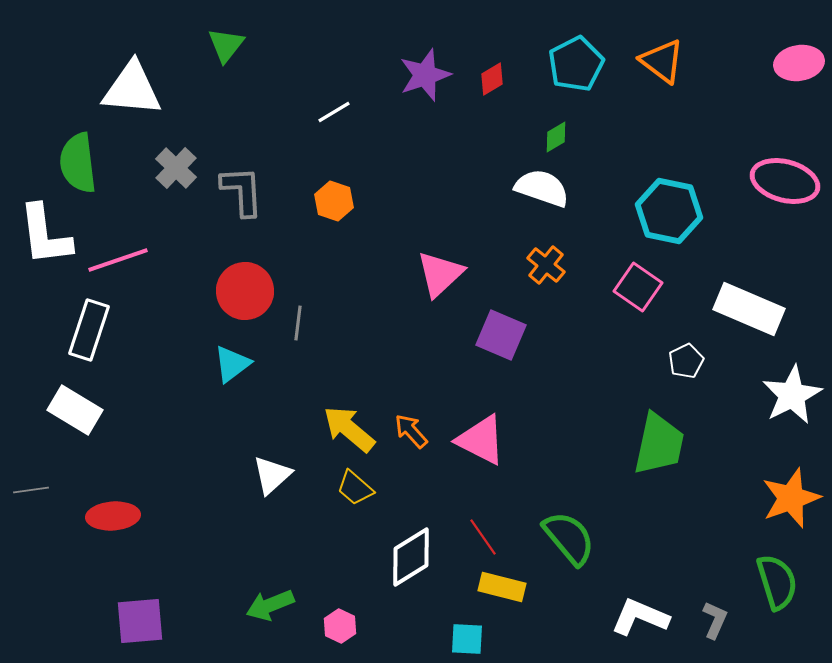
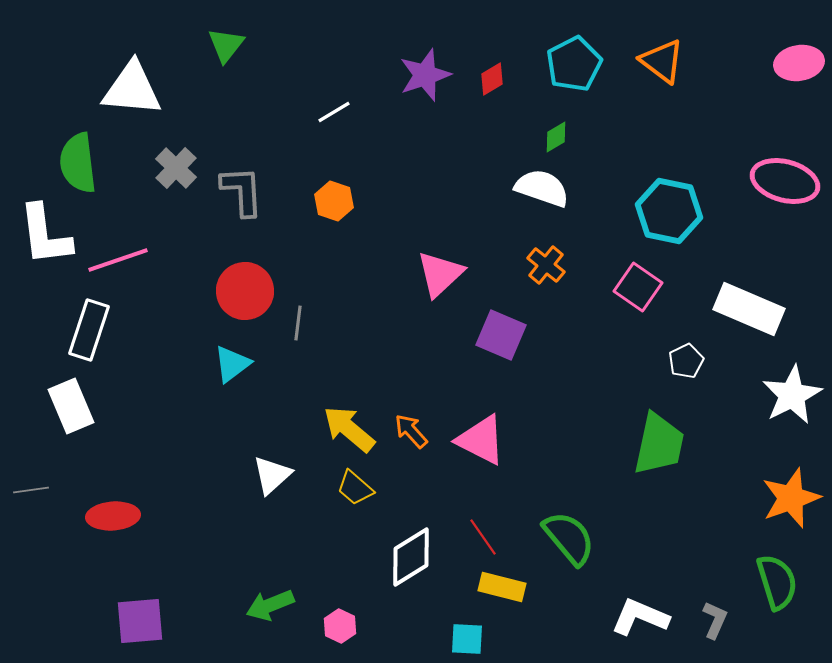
cyan pentagon at (576, 64): moved 2 px left
white rectangle at (75, 410): moved 4 px left, 4 px up; rotated 36 degrees clockwise
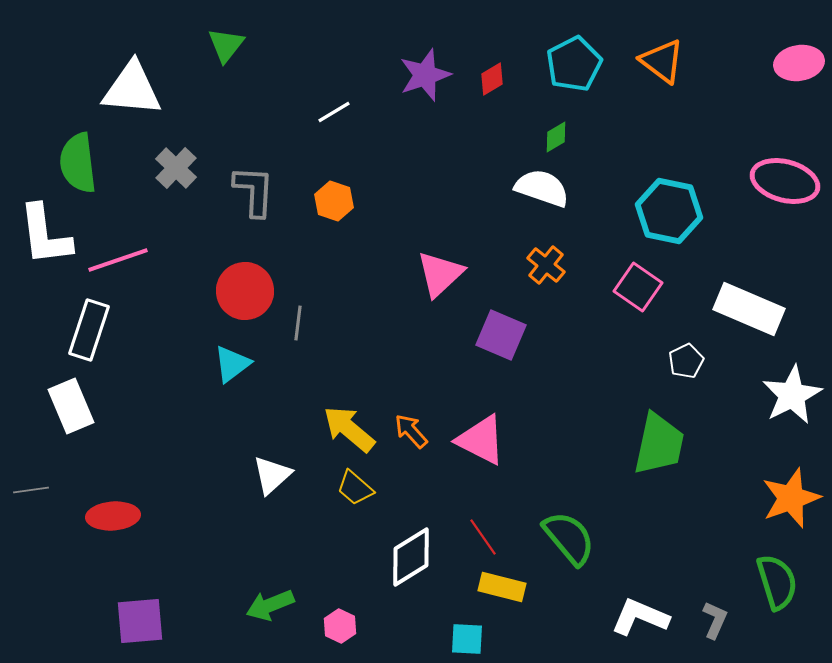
gray L-shape at (242, 191): moved 12 px right; rotated 6 degrees clockwise
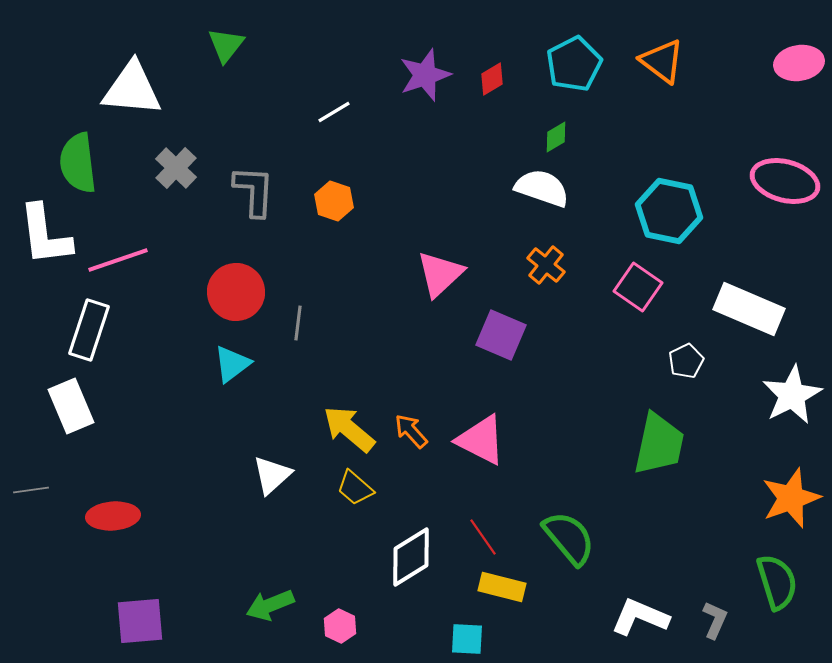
red circle at (245, 291): moved 9 px left, 1 px down
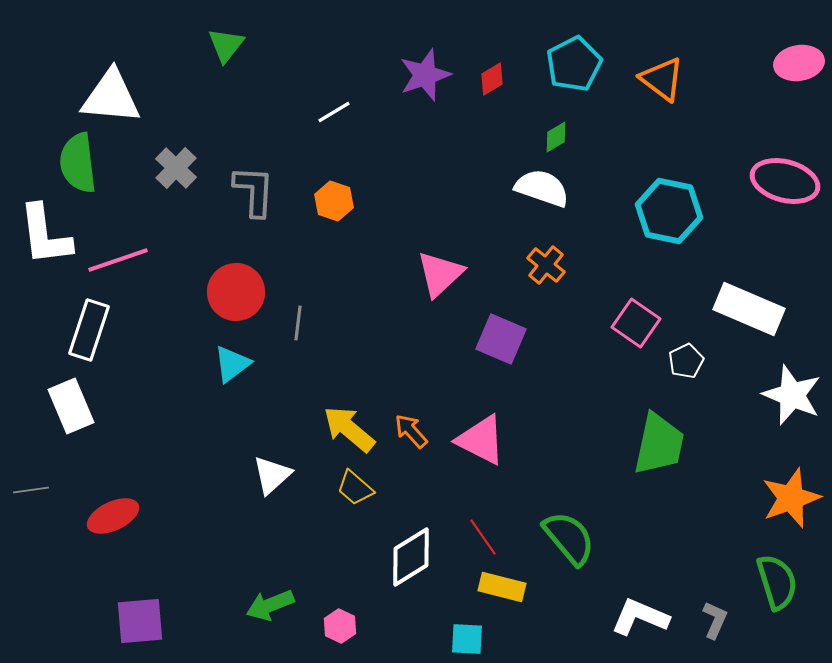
orange triangle at (662, 61): moved 18 px down
white triangle at (132, 89): moved 21 px left, 8 px down
pink square at (638, 287): moved 2 px left, 36 px down
purple square at (501, 335): moved 4 px down
white star at (792, 395): rotated 22 degrees counterclockwise
red ellipse at (113, 516): rotated 21 degrees counterclockwise
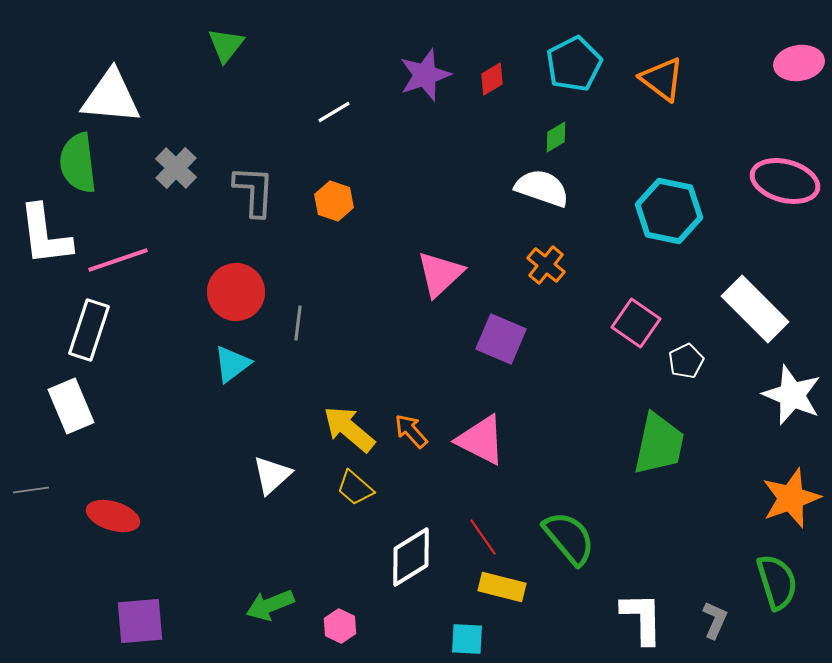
white rectangle at (749, 309): moved 6 px right; rotated 22 degrees clockwise
red ellipse at (113, 516): rotated 42 degrees clockwise
white L-shape at (640, 617): moved 2 px right, 1 px down; rotated 66 degrees clockwise
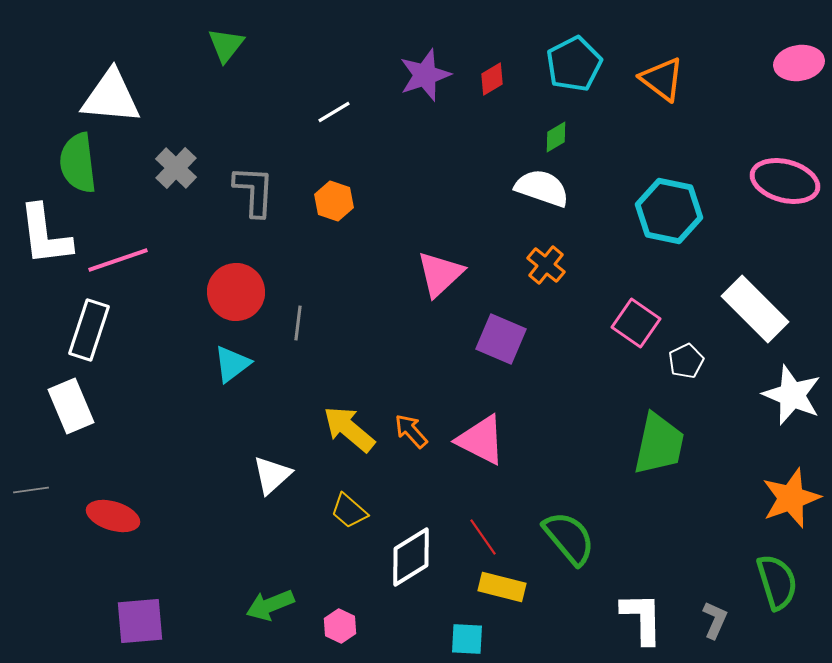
yellow trapezoid at (355, 488): moved 6 px left, 23 px down
